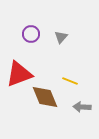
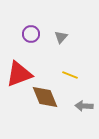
yellow line: moved 6 px up
gray arrow: moved 2 px right, 1 px up
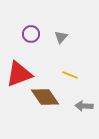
brown diamond: rotated 12 degrees counterclockwise
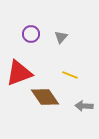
red triangle: moved 1 px up
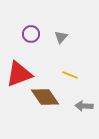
red triangle: moved 1 px down
